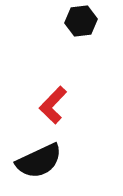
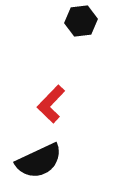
red L-shape: moved 2 px left, 1 px up
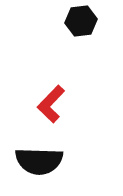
black semicircle: rotated 27 degrees clockwise
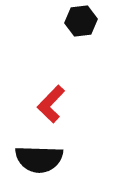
black semicircle: moved 2 px up
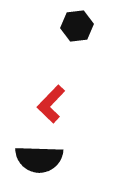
black hexagon: moved 4 px left, 5 px down
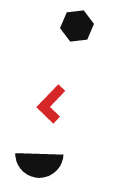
black semicircle: moved 5 px down
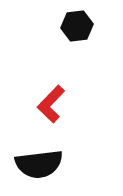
black semicircle: rotated 9 degrees counterclockwise
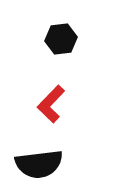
black hexagon: moved 16 px left, 13 px down
